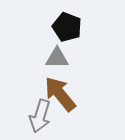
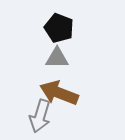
black pentagon: moved 8 px left, 1 px down
brown arrow: moved 1 px left, 1 px up; rotated 30 degrees counterclockwise
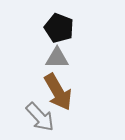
brown arrow: moved 1 px left, 1 px up; rotated 141 degrees counterclockwise
gray arrow: moved 1 px down; rotated 60 degrees counterclockwise
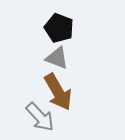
gray triangle: rotated 20 degrees clockwise
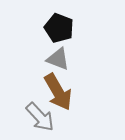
gray triangle: moved 1 px right, 1 px down
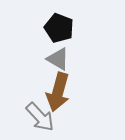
gray triangle: rotated 10 degrees clockwise
brown arrow: rotated 45 degrees clockwise
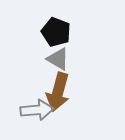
black pentagon: moved 3 px left, 4 px down
gray arrow: moved 3 px left, 7 px up; rotated 52 degrees counterclockwise
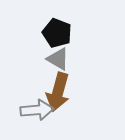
black pentagon: moved 1 px right, 1 px down
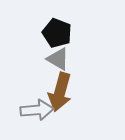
brown arrow: moved 2 px right
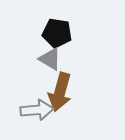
black pentagon: rotated 12 degrees counterclockwise
gray triangle: moved 8 px left
